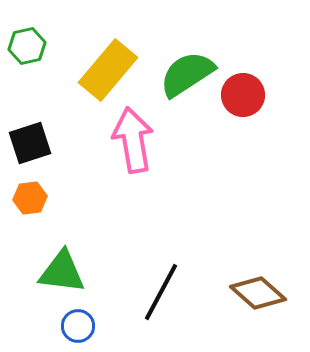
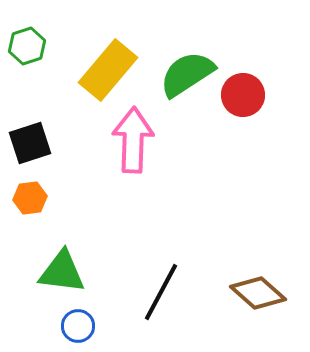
green hexagon: rotated 6 degrees counterclockwise
pink arrow: rotated 12 degrees clockwise
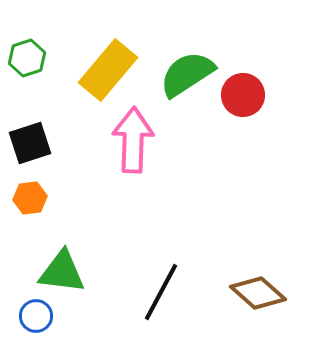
green hexagon: moved 12 px down
blue circle: moved 42 px left, 10 px up
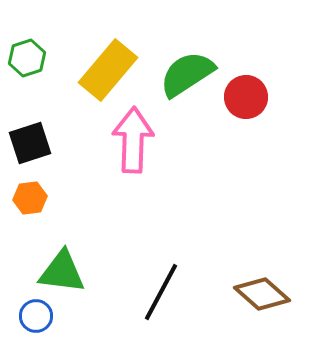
red circle: moved 3 px right, 2 px down
brown diamond: moved 4 px right, 1 px down
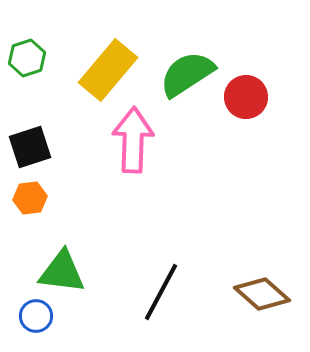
black square: moved 4 px down
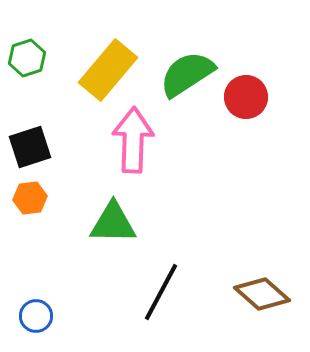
green triangle: moved 51 px right, 49 px up; rotated 6 degrees counterclockwise
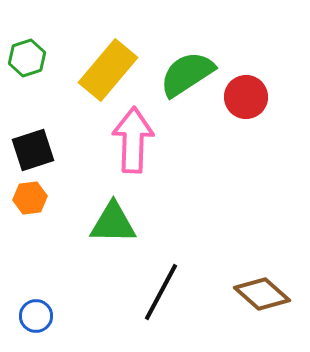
black square: moved 3 px right, 3 px down
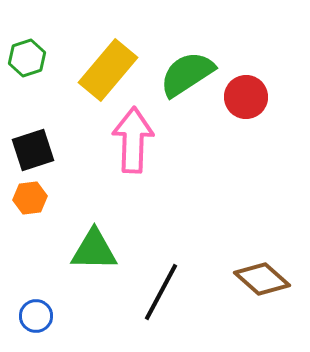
green triangle: moved 19 px left, 27 px down
brown diamond: moved 15 px up
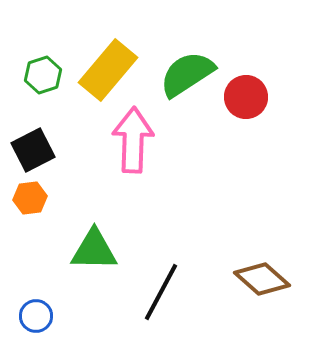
green hexagon: moved 16 px right, 17 px down
black square: rotated 9 degrees counterclockwise
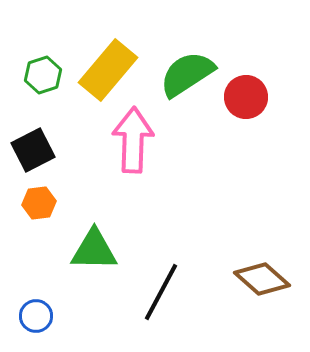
orange hexagon: moved 9 px right, 5 px down
